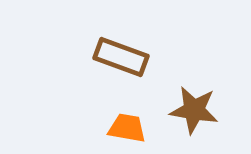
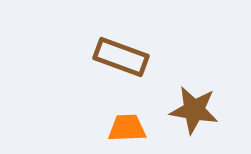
orange trapezoid: rotated 12 degrees counterclockwise
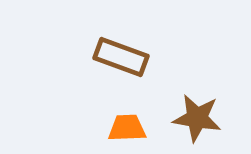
brown star: moved 3 px right, 8 px down
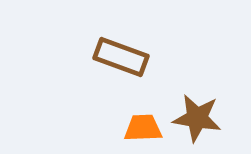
orange trapezoid: moved 16 px right
